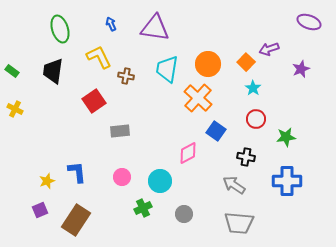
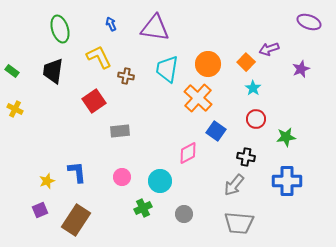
gray arrow: rotated 85 degrees counterclockwise
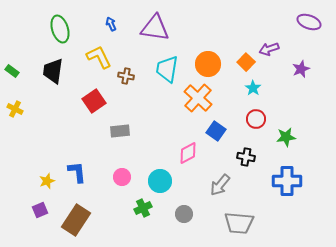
gray arrow: moved 14 px left
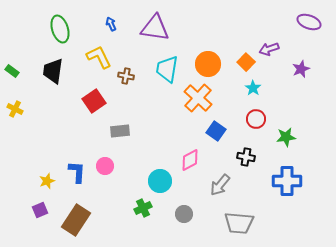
pink diamond: moved 2 px right, 7 px down
blue L-shape: rotated 10 degrees clockwise
pink circle: moved 17 px left, 11 px up
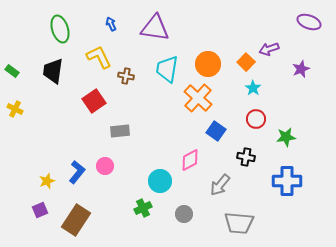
blue L-shape: rotated 35 degrees clockwise
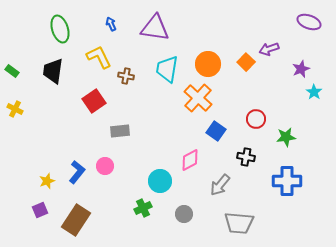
cyan star: moved 61 px right, 4 px down
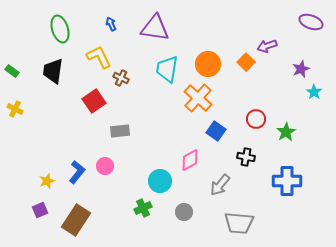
purple ellipse: moved 2 px right
purple arrow: moved 2 px left, 3 px up
brown cross: moved 5 px left, 2 px down; rotated 14 degrees clockwise
green star: moved 5 px up; rotated 24 degrees counterclockwise
gray circle: moved 2 px up
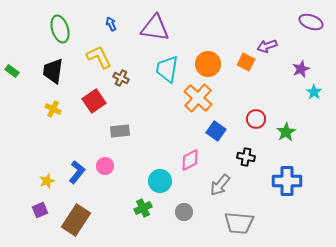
orange square: rotated 18 degrees counterclockwise
yellow cross: moved 38 px right
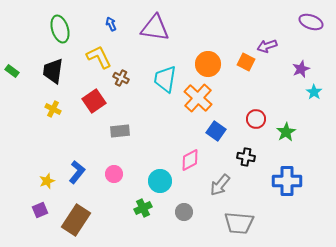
cyan trapezoid: moved 2 px left, 10 px down
pink circle: moved 9 px right, 8 px down
